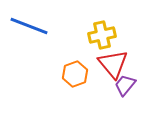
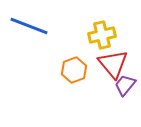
orange hexagon: moved 1 px left, 4 px up
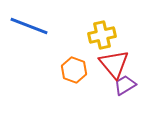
red triangle: moved 1 px right
orange hexagon: rotated 20 degrees counterclockwise
purple trapezoid: rotated 20 degrees clockwise
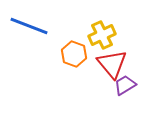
yellow cross: rotated 12 degrees counterclockwise
red triangle: moved 2 px left
orange hexagon: moved 16 px up
